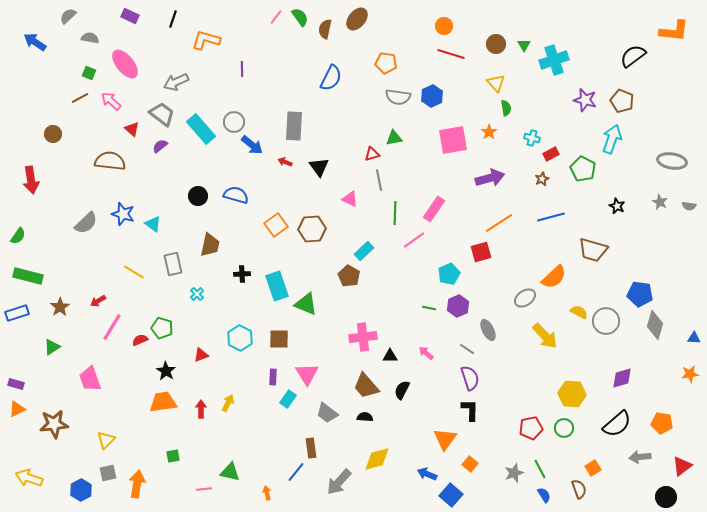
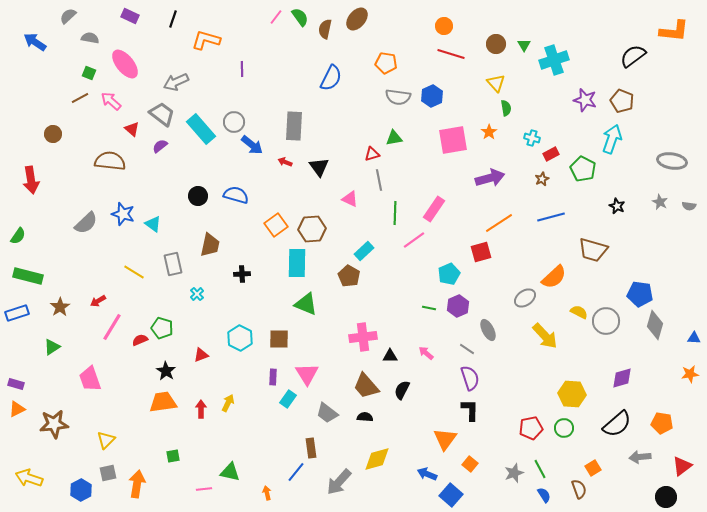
cyan rectangle at (277, 286): moved 20 px right, 23 px up; rotated 20 degrees clockwise
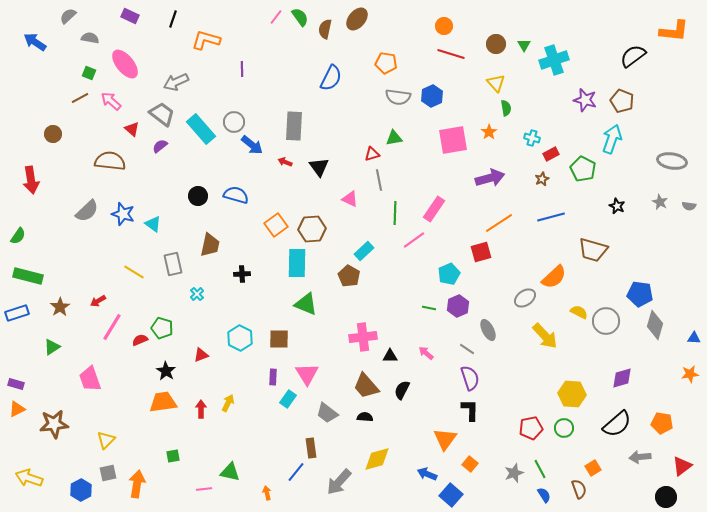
gray semicircle at (86, 223): moved 1 px right, 12 px up
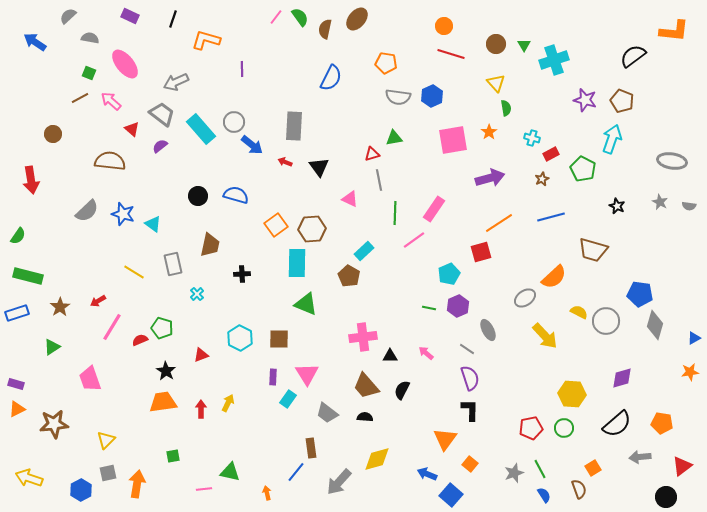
blue triangle at (694, 338): rotated 32 degrees counterclockwise
orange star at (690, 374): moved 2 px up
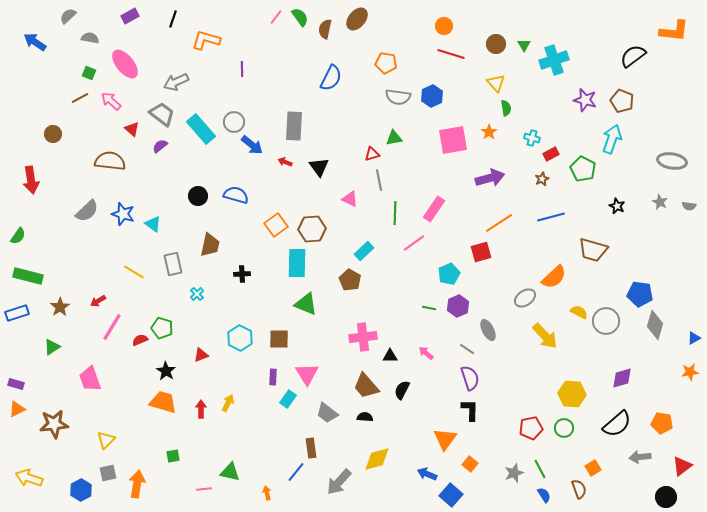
purple rectangle at (130, 16): rotated 54 degrees counterclockwise
pink line at (414, 240): moved 3 px down
brown pentagon at (349, 276): moved 1 px right, 4 px down
orange trapezoid at (163, 402): rotated 24 degrees clockwise
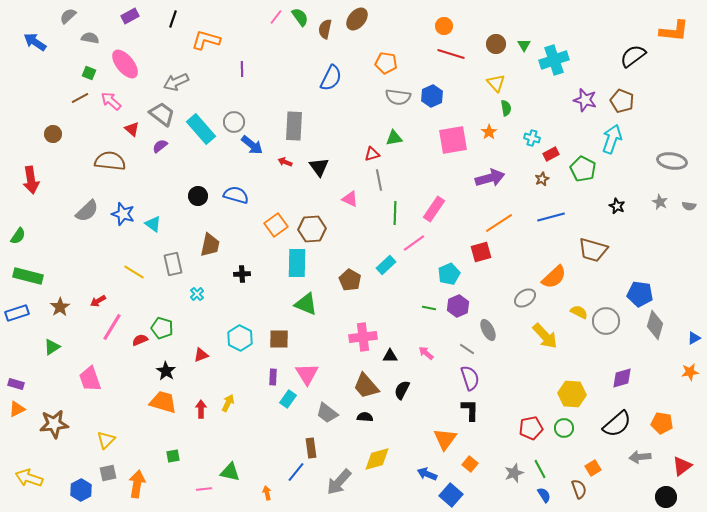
cyan rectangle at (364, 251): moved 22 px right, 14 px down
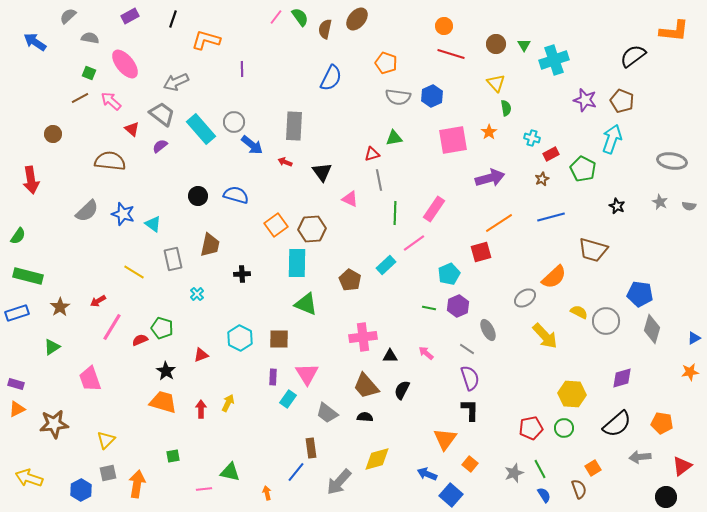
orange pentagon at (386, 63): rotated 10 degrees clockwise
black triangle at (319, 167): moved 3 px right, 5 px down
gray rectangle at (173, 264): moved 5 px up
gray diamond at (655, 325): moved 3 px left, 4 px down
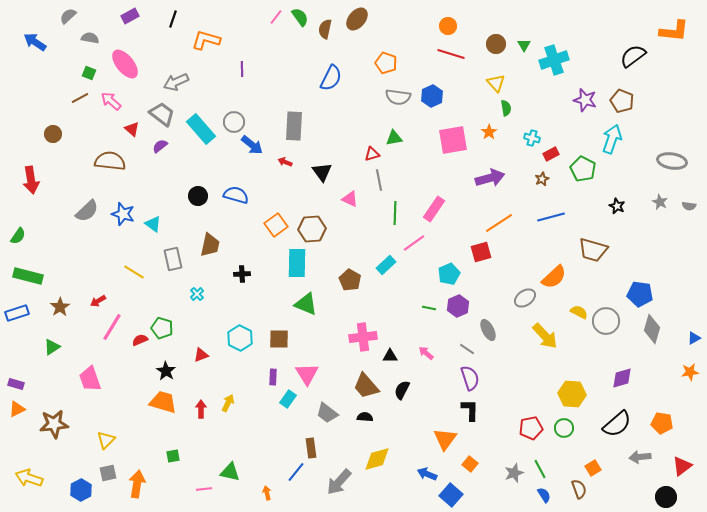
orange circle at (444, 26): moved 4 px right
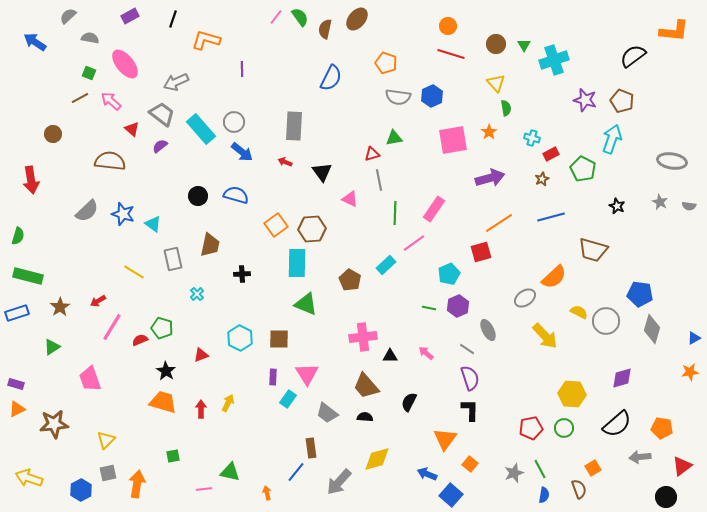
blue arrow at (252, 145): moved 10 px left, 7 px down
green semicircle at (18, 236): rotated 18 degrees counterclockwise
black semicircle at (402, 390): moved 7 px right, 12 px down
orange pentagon at (662, 423): moved 5 px down
blue semicircle at (544, 495): rotated 42 degrees clockwise
